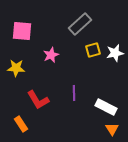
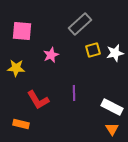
white rectangle: moved 6 px right
orange rectangle: rotated 42 degrees counterclockwise
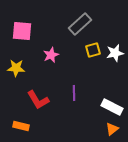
orange rectangle: moved 2 px down
orange triangle: rotated 24 degrees clockwise
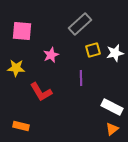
purple line: moved 7 px right, 15 px up
red L-shape: moved 3 px right, 8 px up
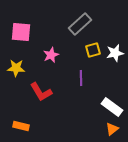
pink square: moved 1 px left, 1 px down
white rectangle: rotated 10 degrees clockwise
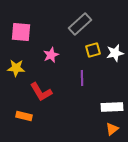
purple line: moved 1 px right
white rectangle: rotated 40 degrees counterclockwise
orange rectangle: moved 3 px right, 10 px up
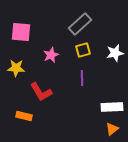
yellow square: moved 10 px left
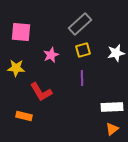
white star: moved 1 px right
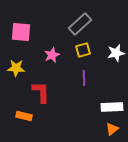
pink star: moved 1 px right
purple line: moved 2 px right
red L-shape: rotated 150 degrees counterclockwise
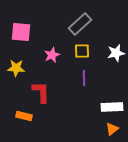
yellow square: moved 1 px left, 1 px down; rotated 14 degrees clockwise
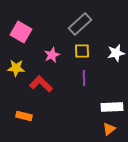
pink square: rotated 25 degrees clockwise
red L-shape: moved 8 px up; rotated 45 degrees counterclockwise
orange triangle: moved 3 px left
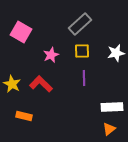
pink star: moved 1 px left
yellow star: moved 4 px left, 16 px down; rotated 24 degrees clockwise
